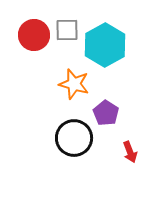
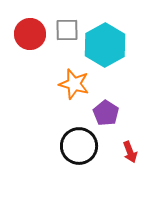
red circle: moved 4 px left, 1 px up
black circle: moved 5 px right, 8 px down
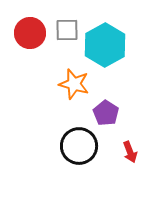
red circle: moved 1 px up
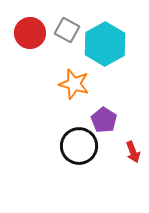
gray square: rotated 30 degrees clockwise
cyan hexagon: moved 1 px up
purple pentagon: moved 2 px left, 7 px down
red arrow: moved 3 px right
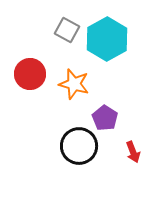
red circle: moved 41 px down
cyan hexagon: moved 2 px right, 5 px up
purple pentagon: moved 1 px right, 2 px up
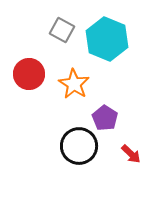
gray square: moved 5 px left
cyan hexagon: rotated 9 degrees counterclockwise
red circle: moved 1 px left
orange star: rotated 16 degrees clockwise
red arrow: moved 2 px left, 2 px down; rotated 25 degrees counterclockwise
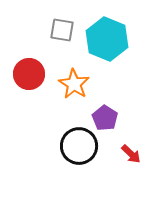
gray square: rotated 20 degrees counterclockwise
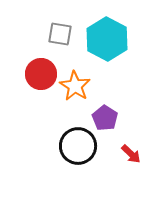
gray square: moved 2 px left, 4 px down
cyan hexagon: rotated 6 degrees clockwise
red circle: moved 12 px right
orange star: moved 1 px right, 2 px down
black circle: moved 1 px left
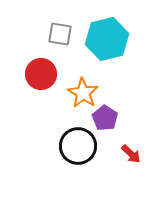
cyan hexagon: rotated 18 degrees clockwise
orange star: moved 8 px right, 7 px down
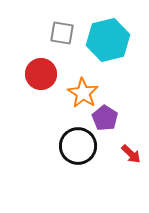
gray square: moved 2 px right, 1 px up
cyan hexagon: moved 1 px right, 1 px down
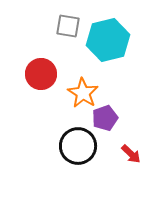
gray square: moved 6 px right, 7 px up
purple pentagon: rotated 20 degrees clockwise
